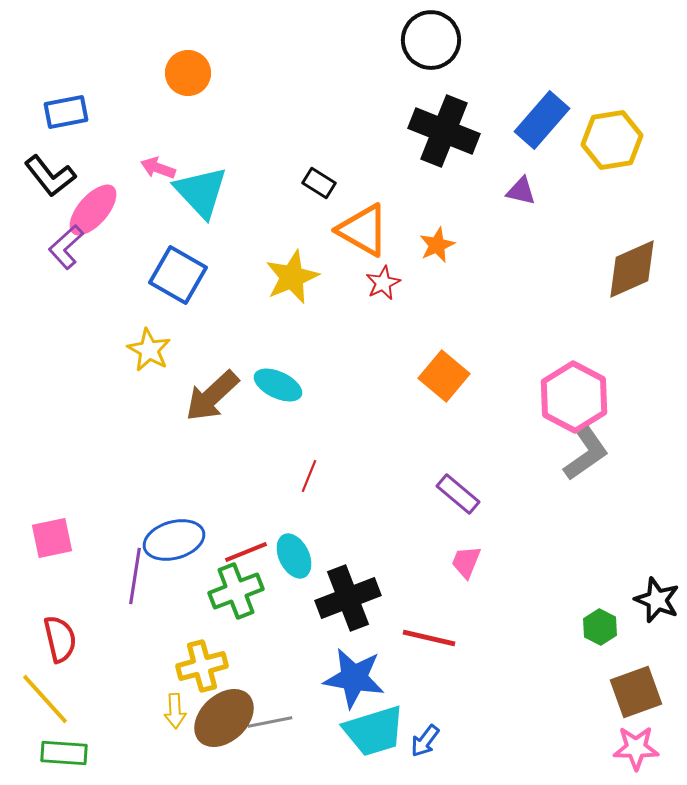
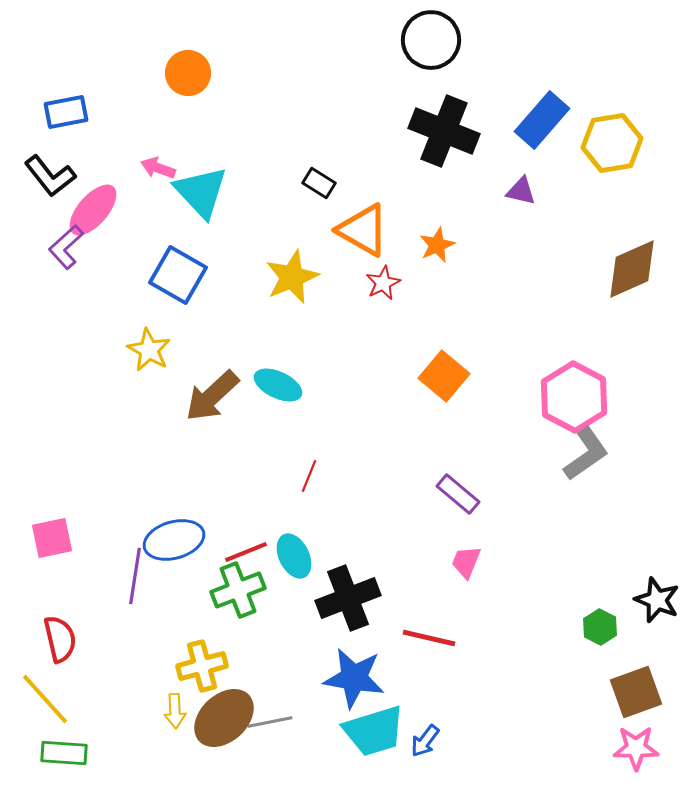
yellow hexagon at (612, 140): moved 3 px down
green cross at (236, 591): moved 2 px right, 1 px up
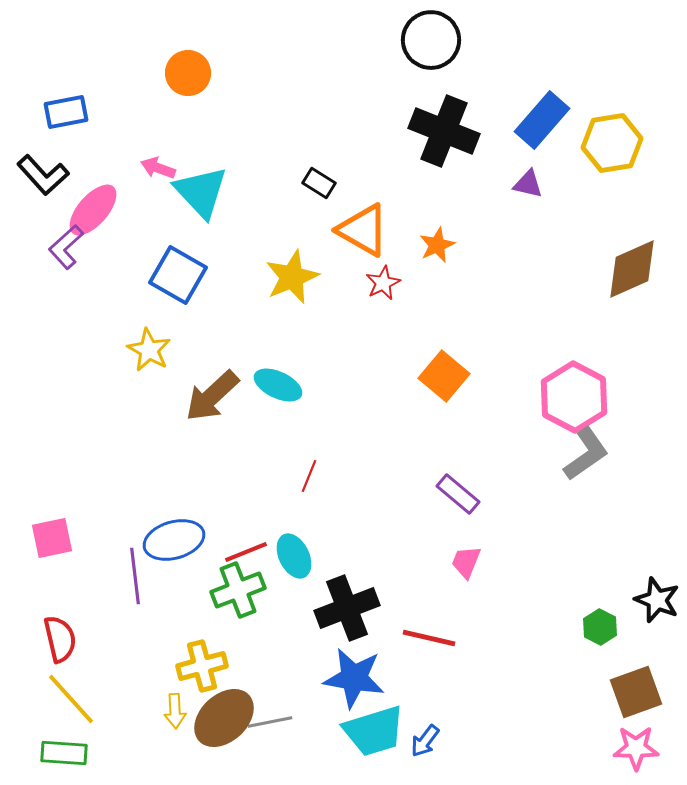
black L-shape at (50, 176): moved 7 px left, 1 px up; rotated 4 degrees counterclockwise
purple triangle at (521, 191): moved 7 px right, 7 px up
purple line at (135, 576): rotated 16 degrees counterclockwise
black cross at (348, 598): moved 1 px left, 10 px down
yellow line at (45, 699): moved 26 px right
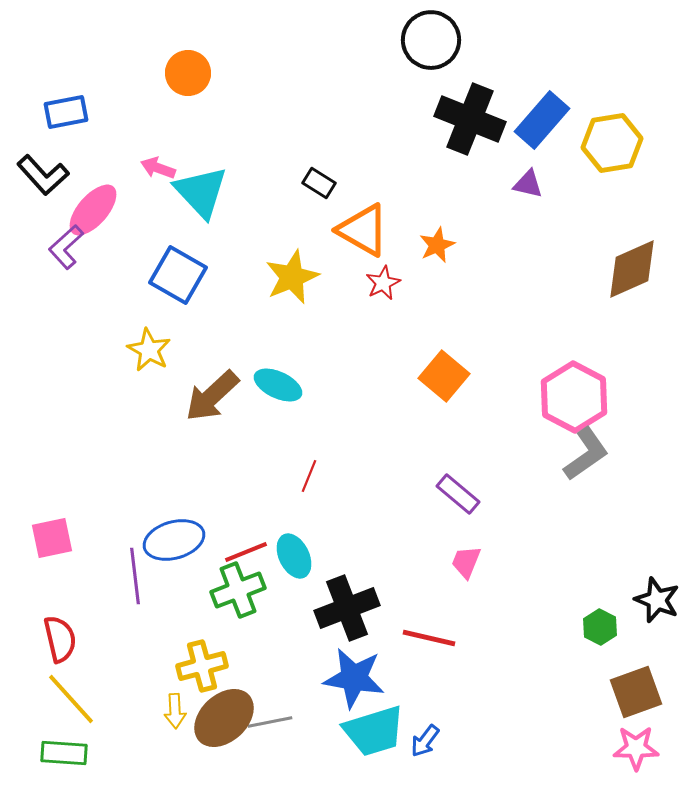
black cross at (444, 131): moved 26 px right, 12 px up
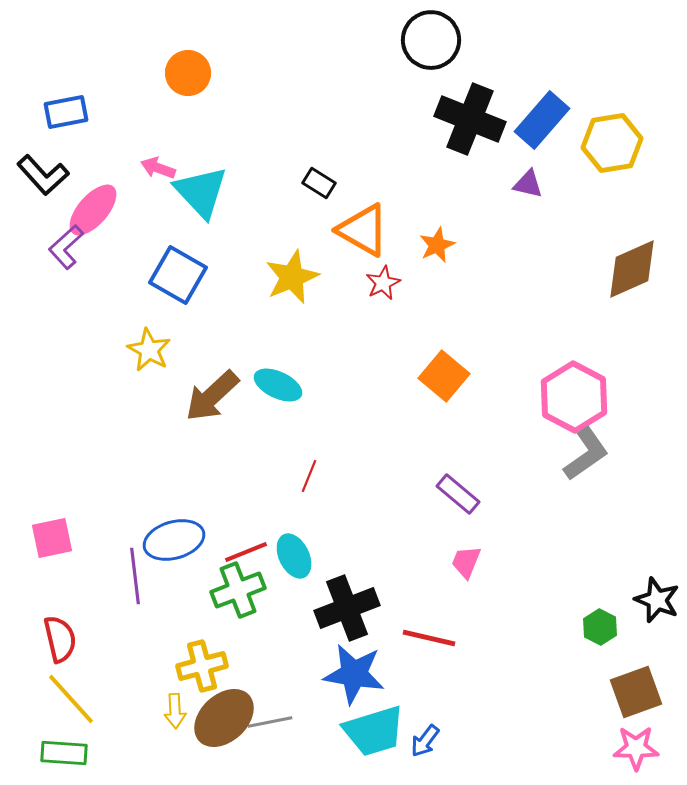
blue star at (354, 678): moved 4 px up
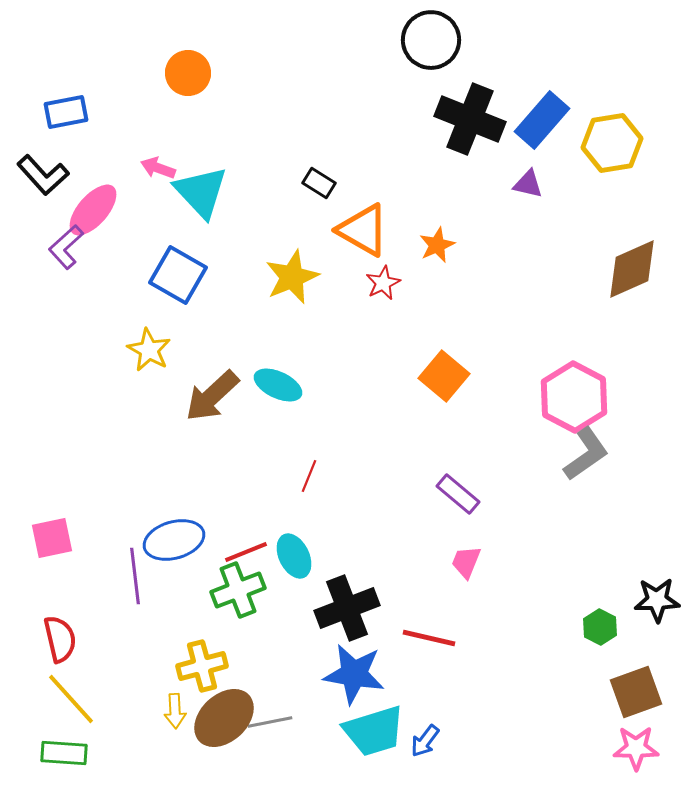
black star at (657, 600): rotated 24 degrees counterclockwise
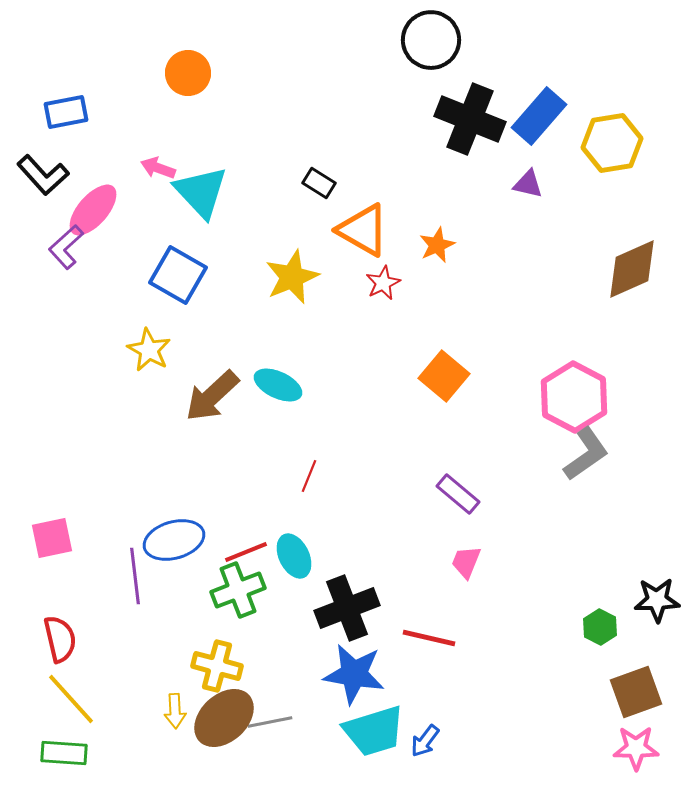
blue rectangle at (542, 120): moved 3 px left, 4 px up
yellow cross at (202, 666): moved 15 px right; rotated 30 degrees clockwise
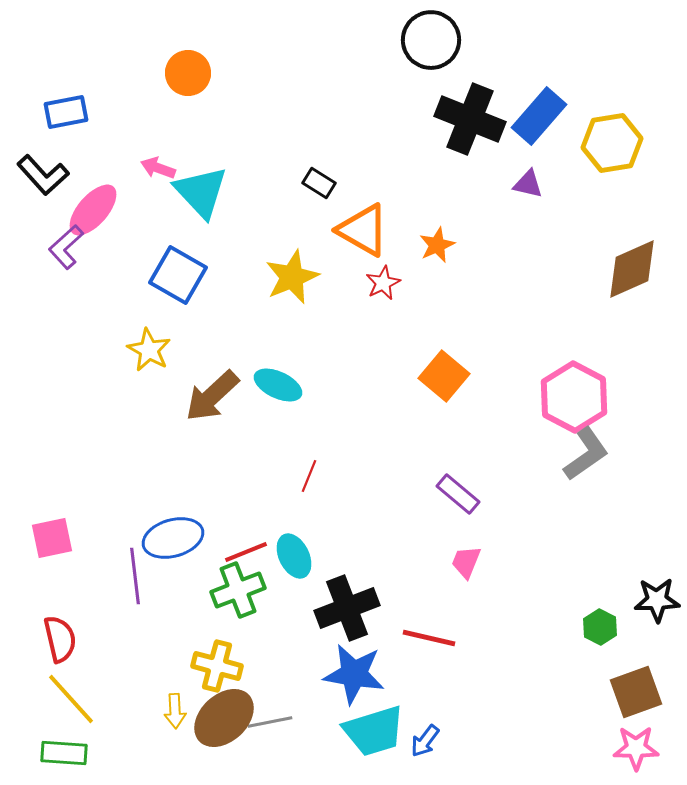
blue ellipse at (174, 540): moved 1 px left, 2 px up
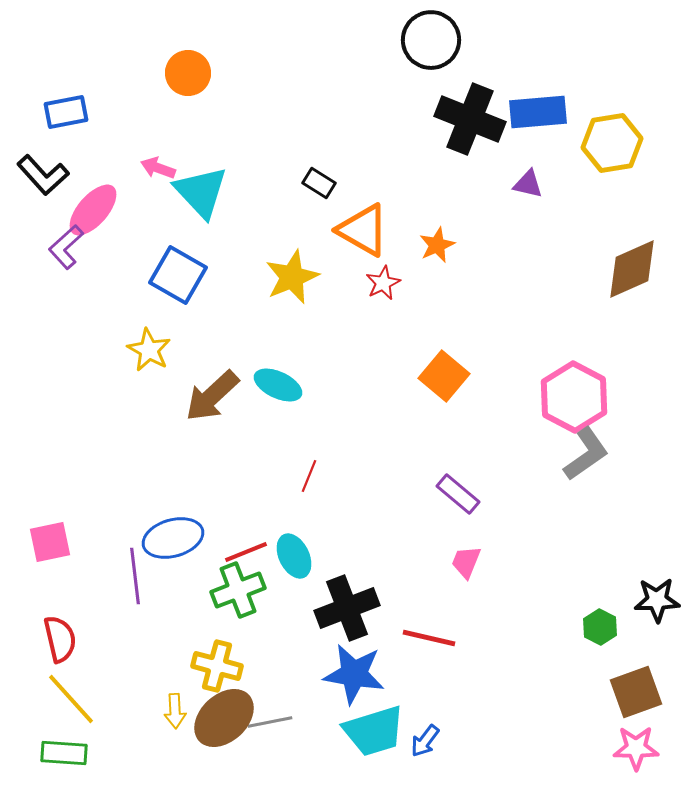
blue rectangle at (539, 116): moved 1 px left, 4 px up; rotated 44 degrees clockwise
pink square at (52, 538): moved 2 px left, 4 px down
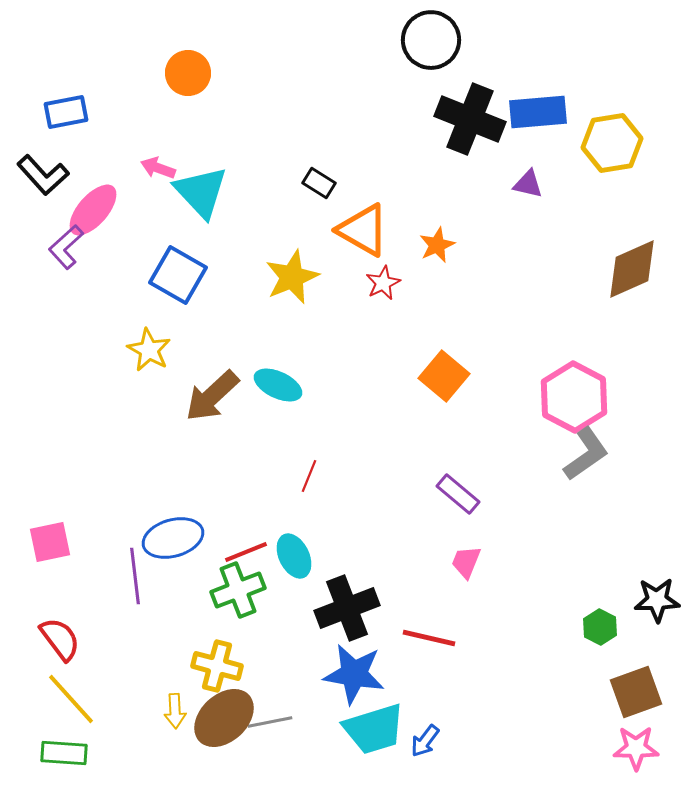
red semicircle at (60, 639): rotated 24 degrees counterclockwise
cyan trapezoid at (374, 731): moved 2 px up
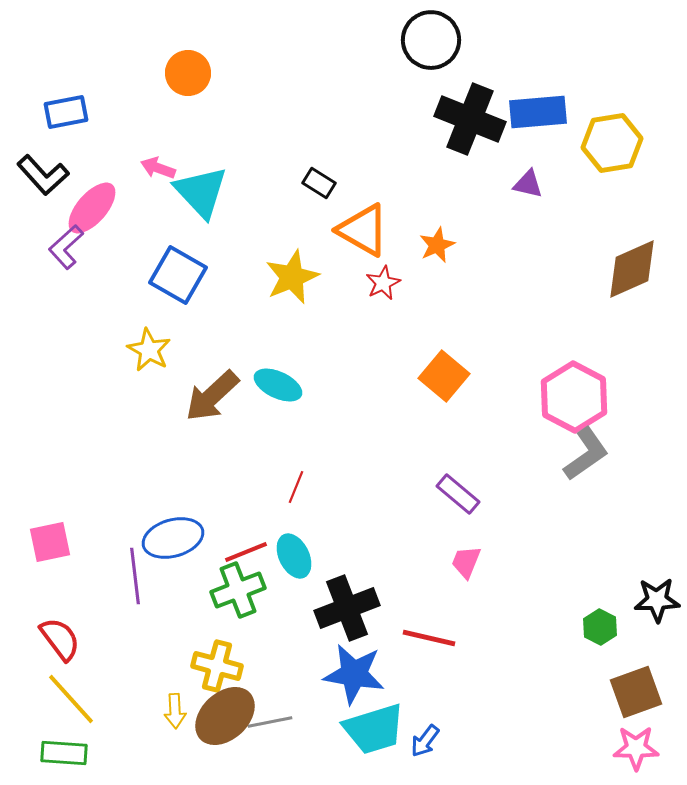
pink ellipse at (93, 210): moved 1 px left, 2 px up
red line at (309, 476): moved 13 px left, 11 px down
brown ellipse at (224, 718): moved 1 px right, 2 px up
